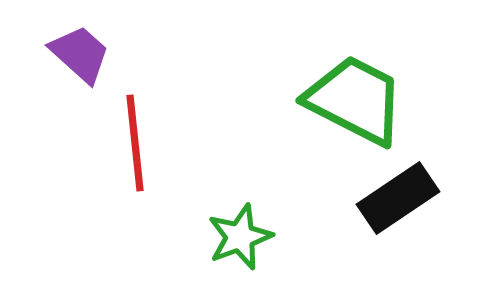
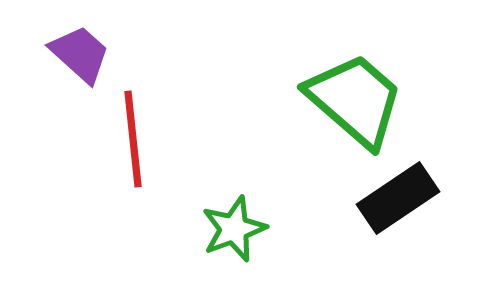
green trapezoid: rotated 14 degrees clockwise
red line: moved 2 px left, 4 px up
green star: moved 6 px left, 8 px up
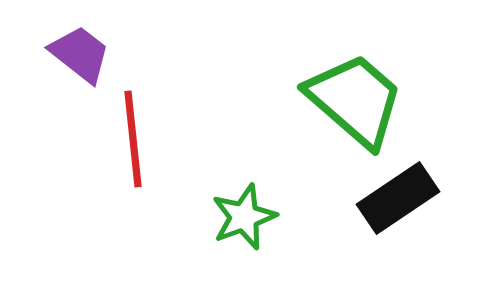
purple trapezoid: rotated 4 degrees counterclockwise
green star: moved 10 px right, 12 px up
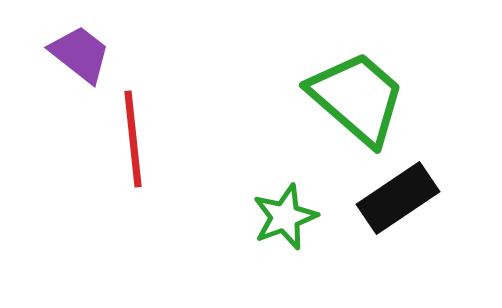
green trapezoid: moved 2 px right, 2 px up
green star: moved 41 px right
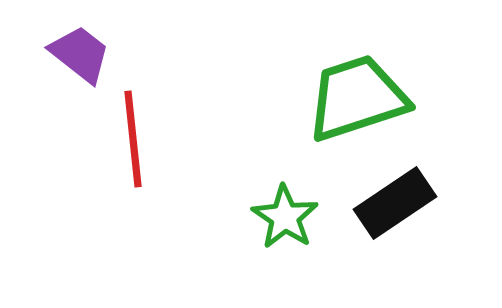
green trapezoid: rotated 59 degrees counterclockwise
black rectangle: moved 3 px left, 5 px down
green star: rotated 18 degrees counterclockwise
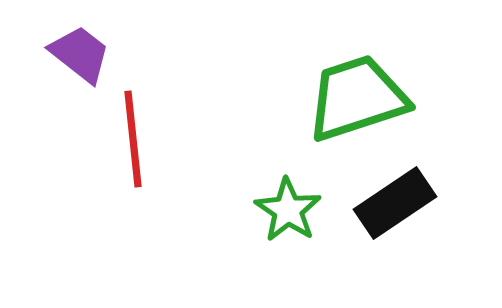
green star: moved 3 px right, 7 px up
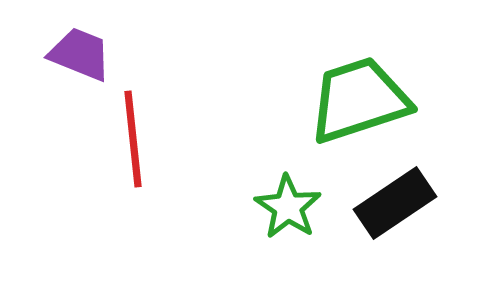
purple trapezoid: rotated 16 degrees counterclockwise
green trapezoid: moved 2 px right, 2 px down
green star: moved 3 px up
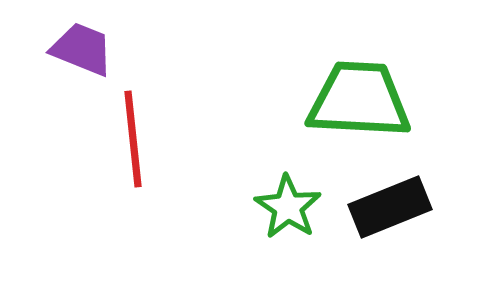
purple trapezoid: moved 2 px right, 5 px up
green trapezoid: rotated 21 degrees clockwise
black rectangle: moved 5 px left, 4 px down; rotated 12 degrees clockwise
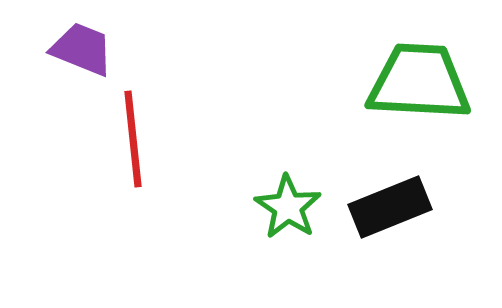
green trapezoid: moved 60 px right, 18 px up
